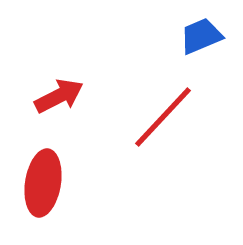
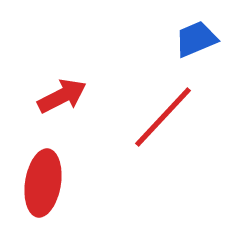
blue trapezoid: moved 5 px left, 3 px down
red arrow: moved 3 px right
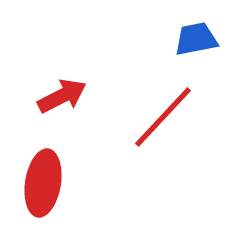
blue trapezoid: rotated 12 degrees clockwise
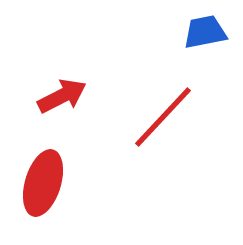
blue trapezoid: moved 9 px right, 7 px up
red ellipse: rotated 8 degrees clockwise
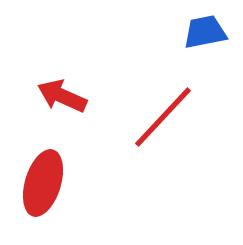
red arrow: rotated 129 degrees counterclockwise
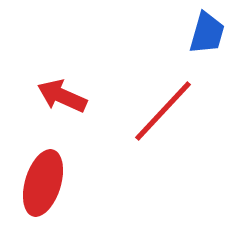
blue trapezoid: moved 2 px right, 1 px down; rotated 117 degrees clockwise
red line: moved 6 px up
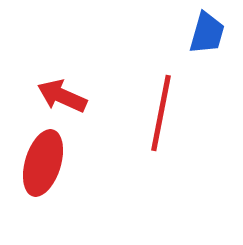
red line: moved 2 px left, 2 px down; rotated 32 degrees counterclockwise
red ellipse: moved 20 px up
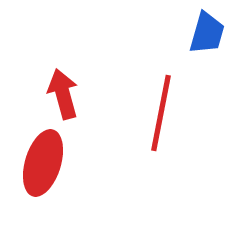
red arrow: moved 1 px right, 2 px up; rotated 51 degrees clockwise
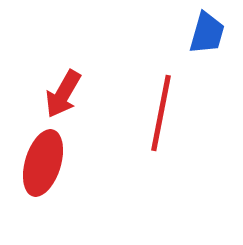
red arrow: rotated 135 degrees counterclockwise
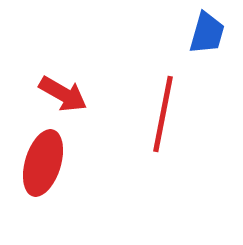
red arrow: rotated 90 degrees counterclockwise
red line: moved 2 px right, 1 px down
